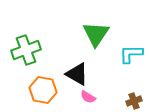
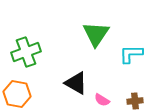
green cross: moved 2 px down
black triangle: moved 1 px left, 9 px down
orange hexagon: moved 26 px left, 4 px down
pink semicircle: moved 14 px right, 3 px down
brown cross: moved 1 px right; rotated 14 degrees clockwise
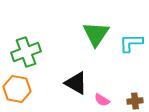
cyan L-shape: moved 11 px up
orange hexagon: moved 5 px up
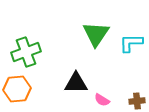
black triangle: rotated 30 degrees counterclockwise
orange hexagon: rotated 16 degrees counterclockwise
brown cross: moved 2 px right
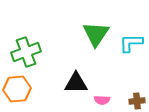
pink semicircle: rotated 28 degrees counterclockwise
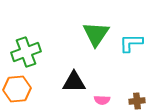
black triangle: moved 2 px left, 1 px up
